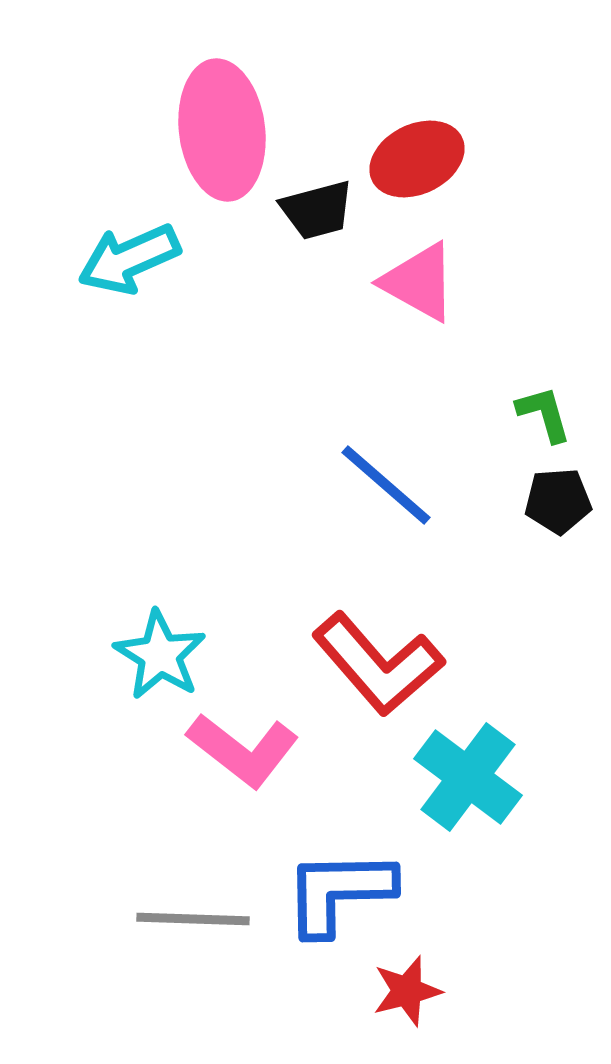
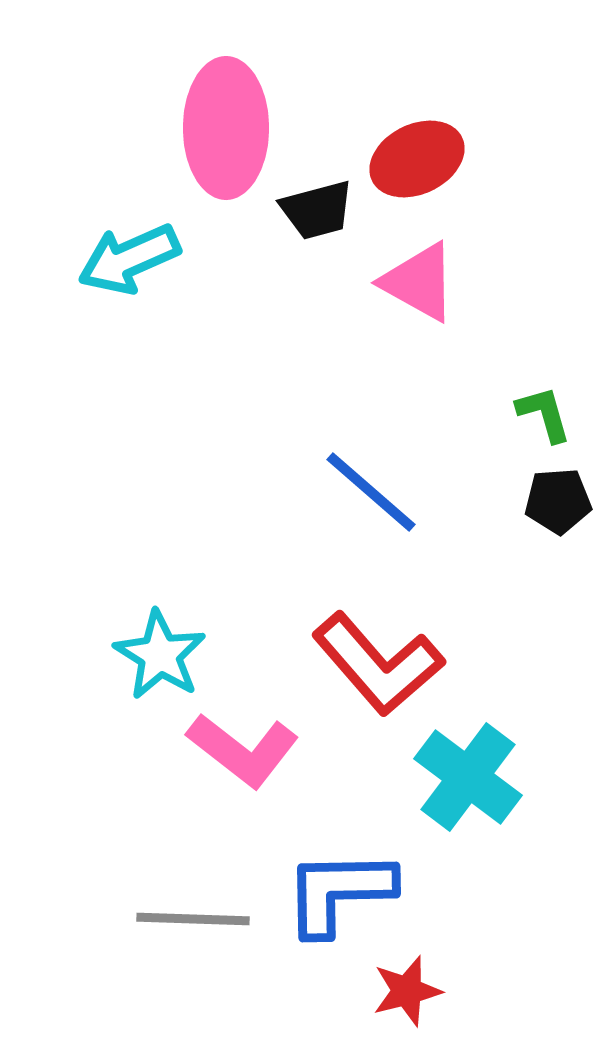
pink ellipse: moved 4 px right, 2 px up; rotated 7 degrees clockwise
blue line: moved 15 px left, 7 px down
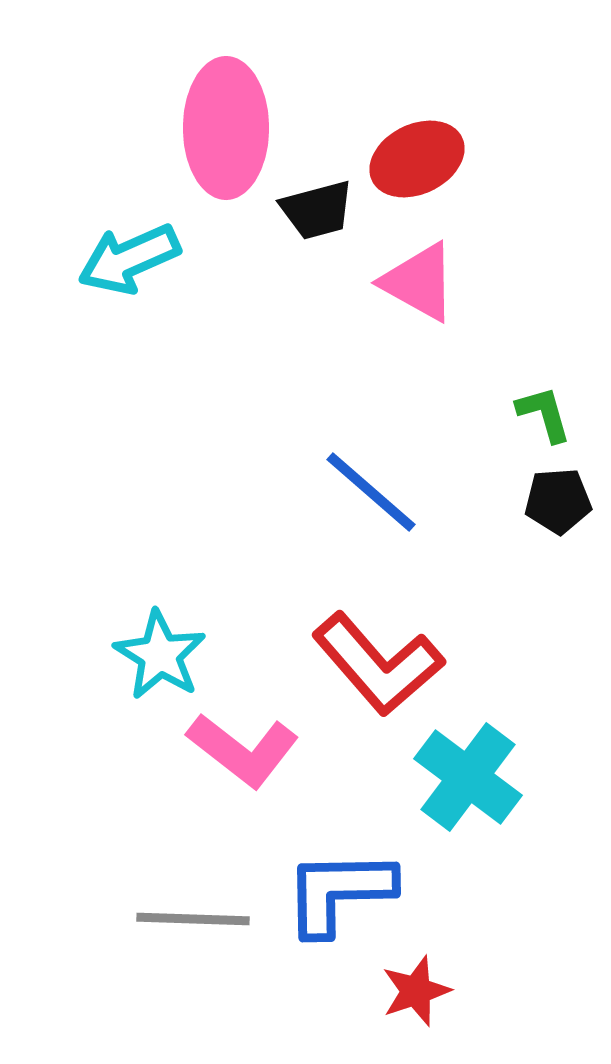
red star: moved 9 px right; rotated 4 degrees counterclockwise
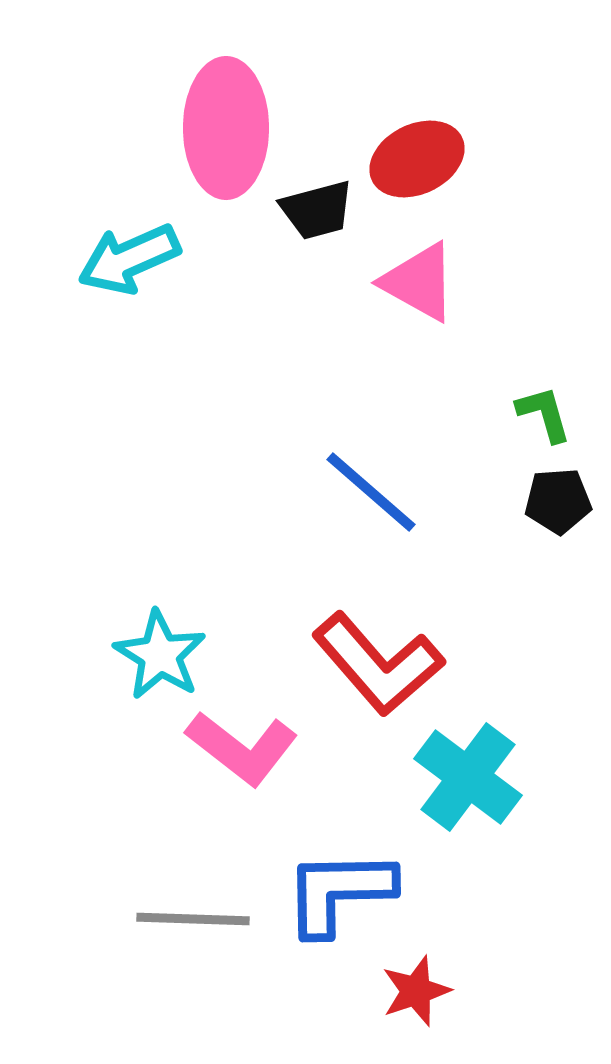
pink L-shape: moved 1 px left, 2 px up
